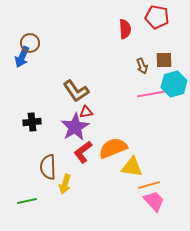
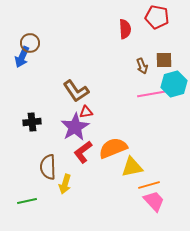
yellow triangle: rotated 20 degrees counterclockwise
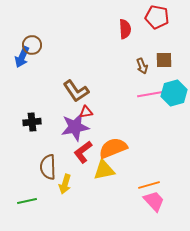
brown circle: moved 2 px right, 2 px down
cyan hexagon: moved 9 px down
purple star: rotated 20 degrees clockwise
yellow triangle: moved 28 px left, 3 px down
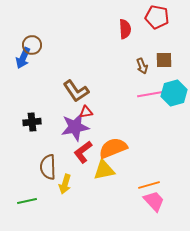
blue arrow: moved 1 px right, 1 px down
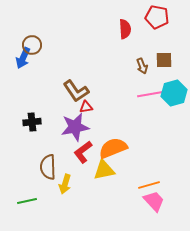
red triangle: moved 5 px up
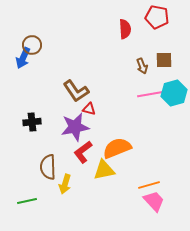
red triangle: moved 3 px right, 2 px down; rotated 24 degrees clockwise
orange semicircle: moved 4 px right
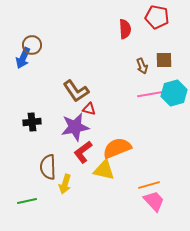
yellow triangle: rotated 25 degrees clockwise
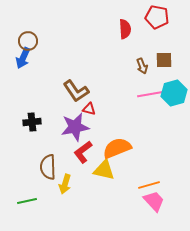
brown circle: moved 4 px left, 4 px up
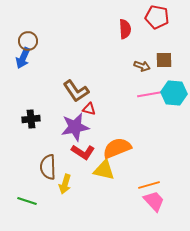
brown arrow: rotated 49 degrees counterclockwise
cyan hexagon: rotated 20 degrees clockwise
black cross: moved 1 px left, 3 px up
red L-shape: rotated 110 degrees counterclockwise
green line: rotated 30 degrees clockwise
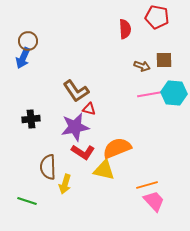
orange line: moved 2 px left
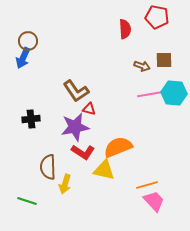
orange semicircle: moved 1 px right, 1 px up
